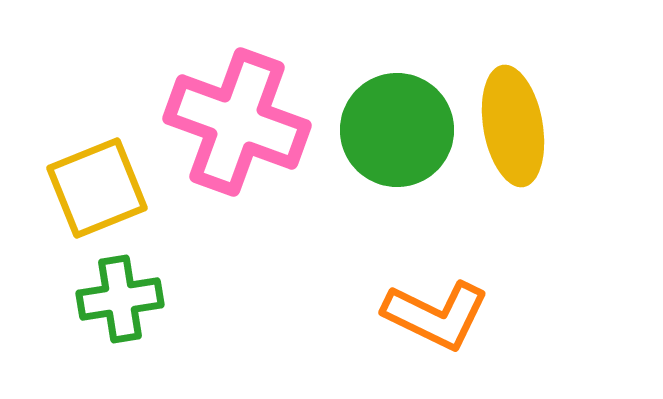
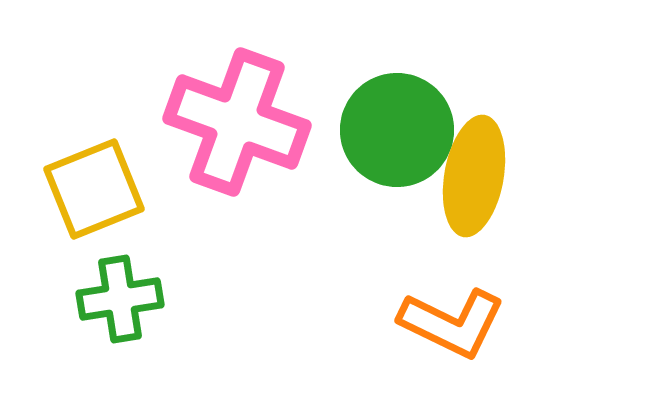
yellow ellipse: moved 39 px left, 50 px down; rotated 20 degrees clockwise
yellow square: moved 3 px left, 1 px down
orange L-shape: moved 16 px right, 8 px down
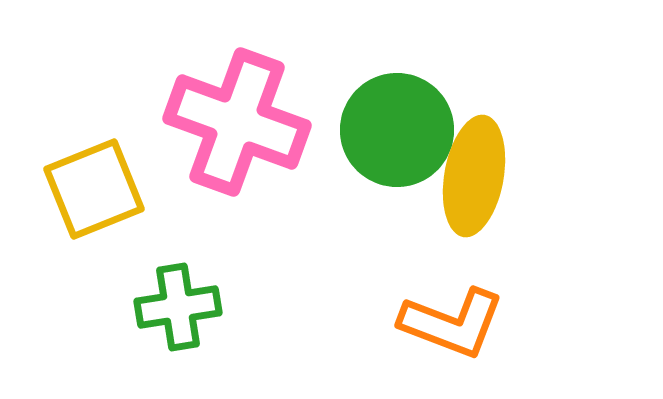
green cross: moved 58 px right, 8 px down
orange L-shape: rotated 5 degrees counterclockwise
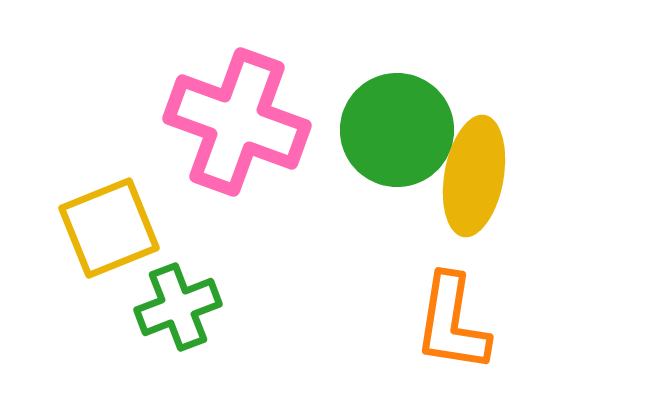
yellow square: moved 15 px right, 39 px down
green cross: rotated 12 degrees counterclockwise
orange L-shape: rotated 78 degrees clockwise
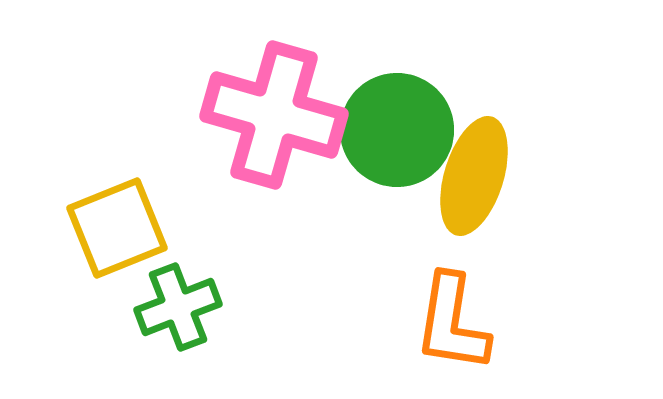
pink cross: moved 37 px right, 7 px up; rotated 4 degrees counterclockwise
yellow ellipse: rotated 7 degrees clockwise
yellow square: moved 8 px right
